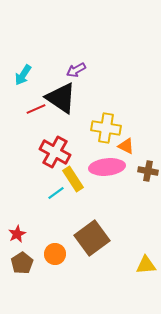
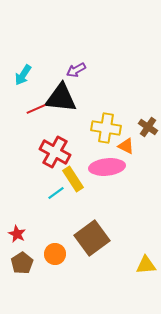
black triangle: rotated 28 degrees counterclockwise
brown cross: moved 44 px up; rotated 24 degrees clockwise
red star: rotated 18 degrees counterclockwise
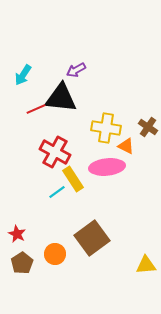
cyan line: moved 1 px right, 1 px up
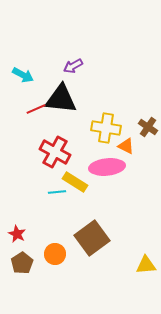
purple arrow: moved 3 px left, 4 px up
cyan arrow: rotated 95 degrees counterclockwise
black triangle: moved 1 px down
yellow rectangle: moved 2 px right, 3 px down; rotated 25 degrees counterclockwise
cyan line: rotated 30 degrees clockwise
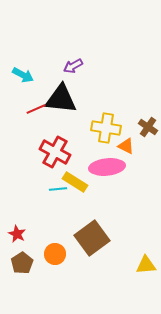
cyan line: moved 1 px right, 3 px up
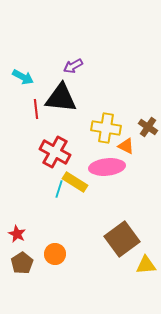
cyan arrow: moved 2 px down
black triangle: moved 1 px up
red line: rotated 72 degrees counterclockwise
cyan line: moved 1 px right; rotated 66 degrees counterclockwise
brown square: moved 30 px right, 1 px down
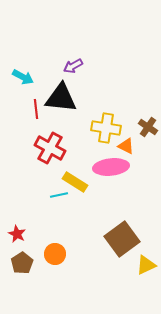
red cross: moved 5 px left, 4 px up
pink ellipse: moved 4 px right
cyan line: moved 6 px down; rotated 60 degrees clockwise
yellow triangle: rotated 20 degrees counterclockwise
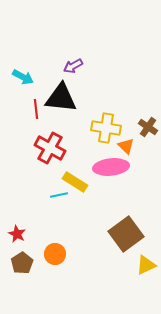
orange triangle: rotated 18 degrees clockwise
brown square: moved 4 px right, 5 px up
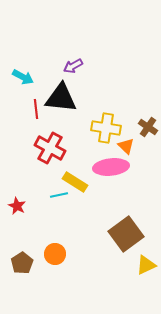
red star: moved 28 px up
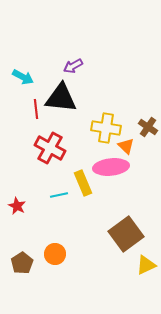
yellow rectangle: moved 8 px right, 1 px down; rotated 35 degrees clockwise
